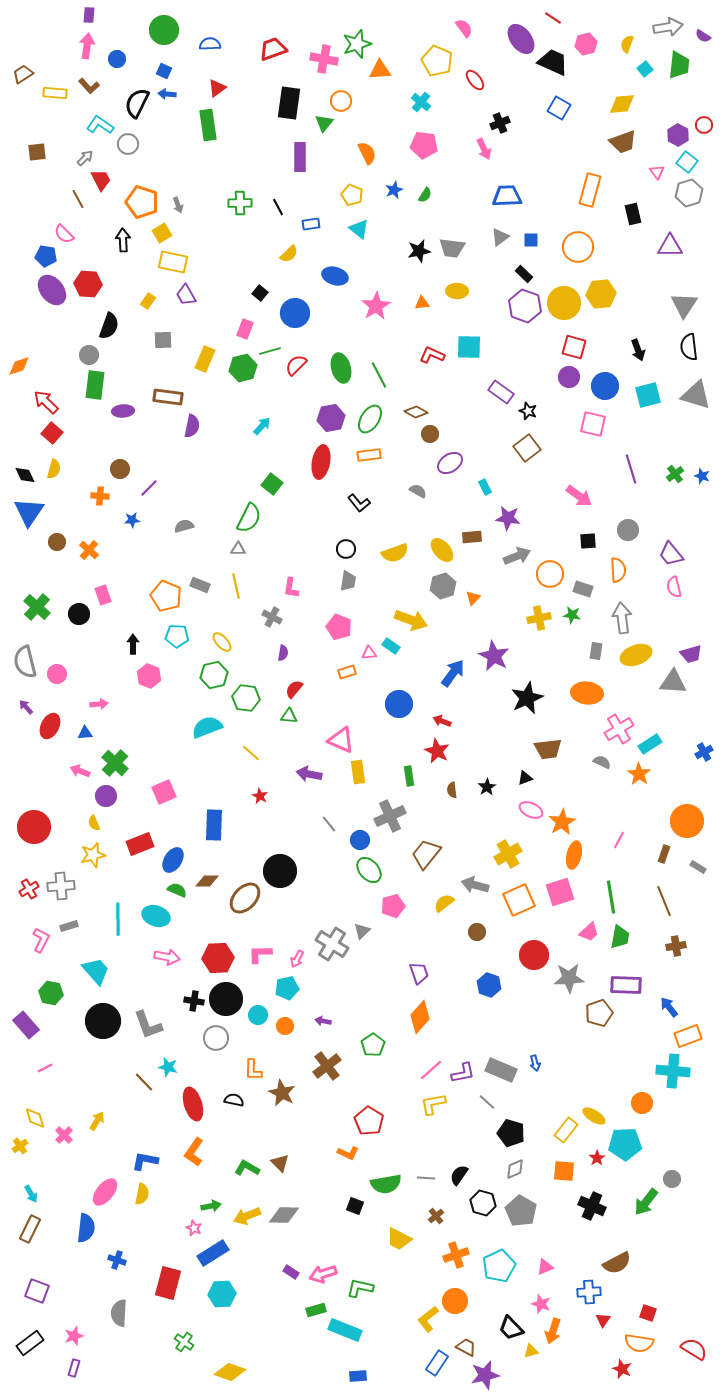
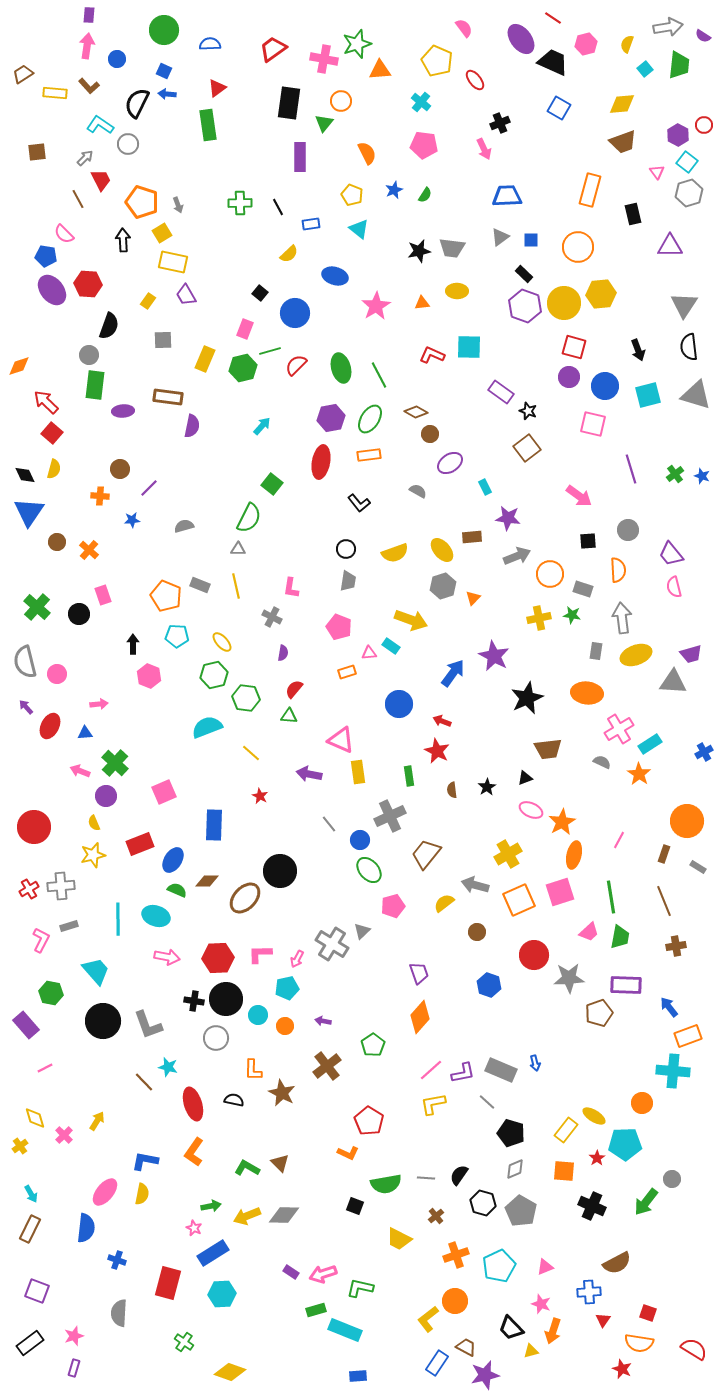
red trapezoid at (273, 49): rotated 16 degrees counterclockwise
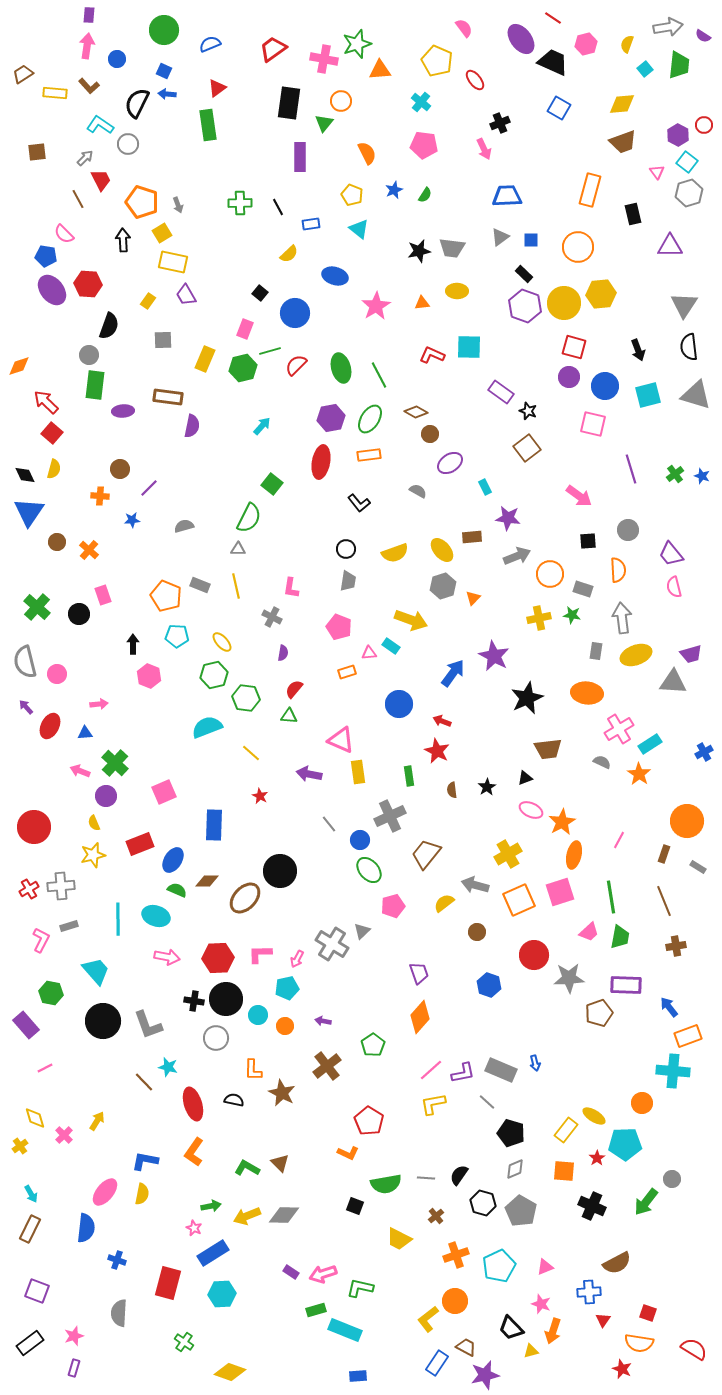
blue semicircle at (210, 44): rotated 20 degrees counterclockwise
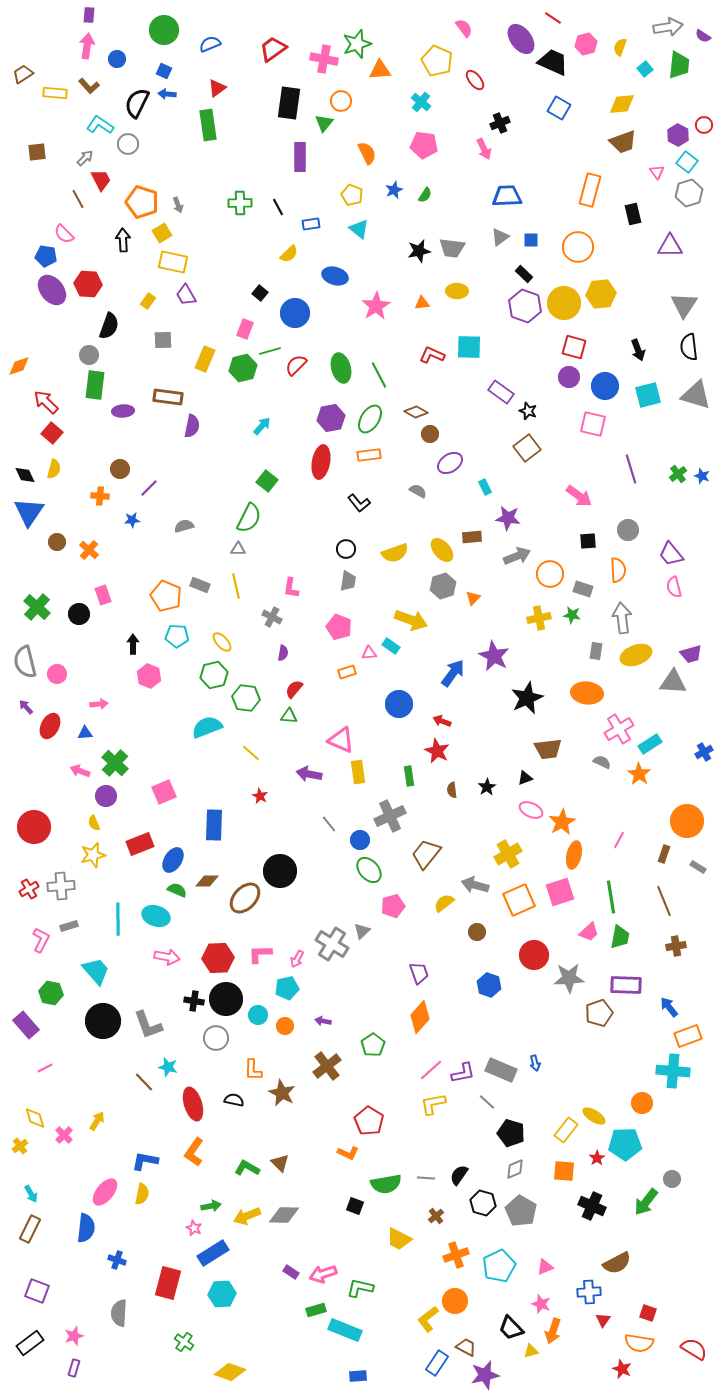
yellow semicircle at (627, 44): moved 7 px left, 3 px down
green cross at (675, 474): moved 3 px right
green square at (272, 484): moved 5 px left, 3 px up
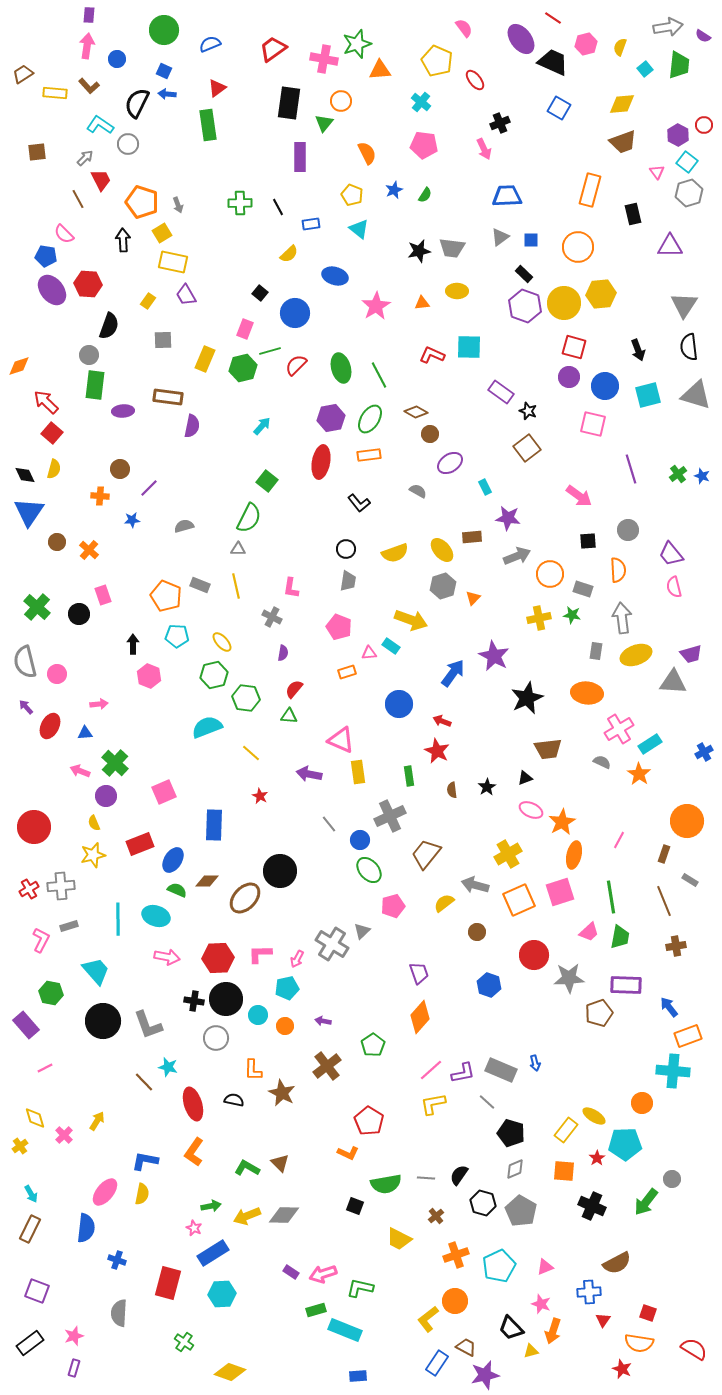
gray rectangle at (698, 867): moved 8 px left, 13 px down
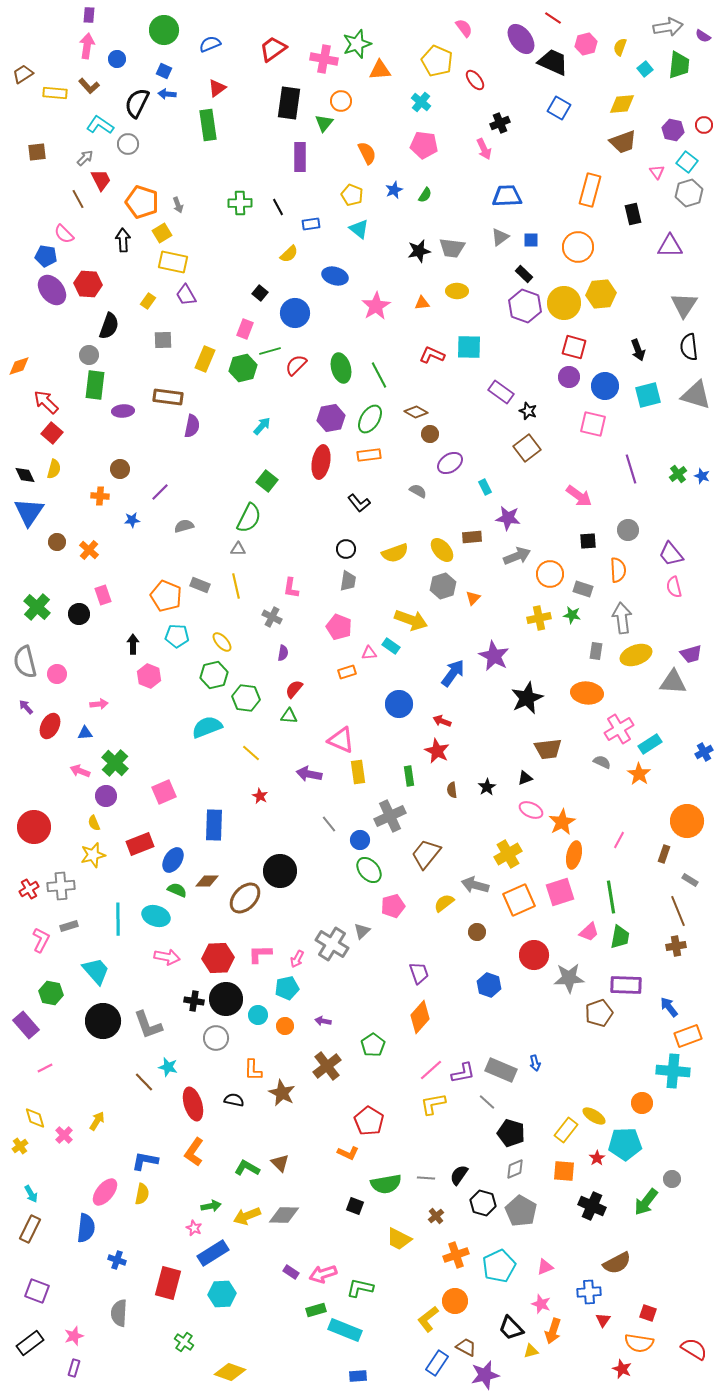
purple hexagon at (678, 135): moved 5 px left, 5 px up; rotated 15 degrees counterclockwise
purple line at (149, 488): moved 11 px right, 4 px down
brown line at (664, 901): moved 14 px right, 10 px down
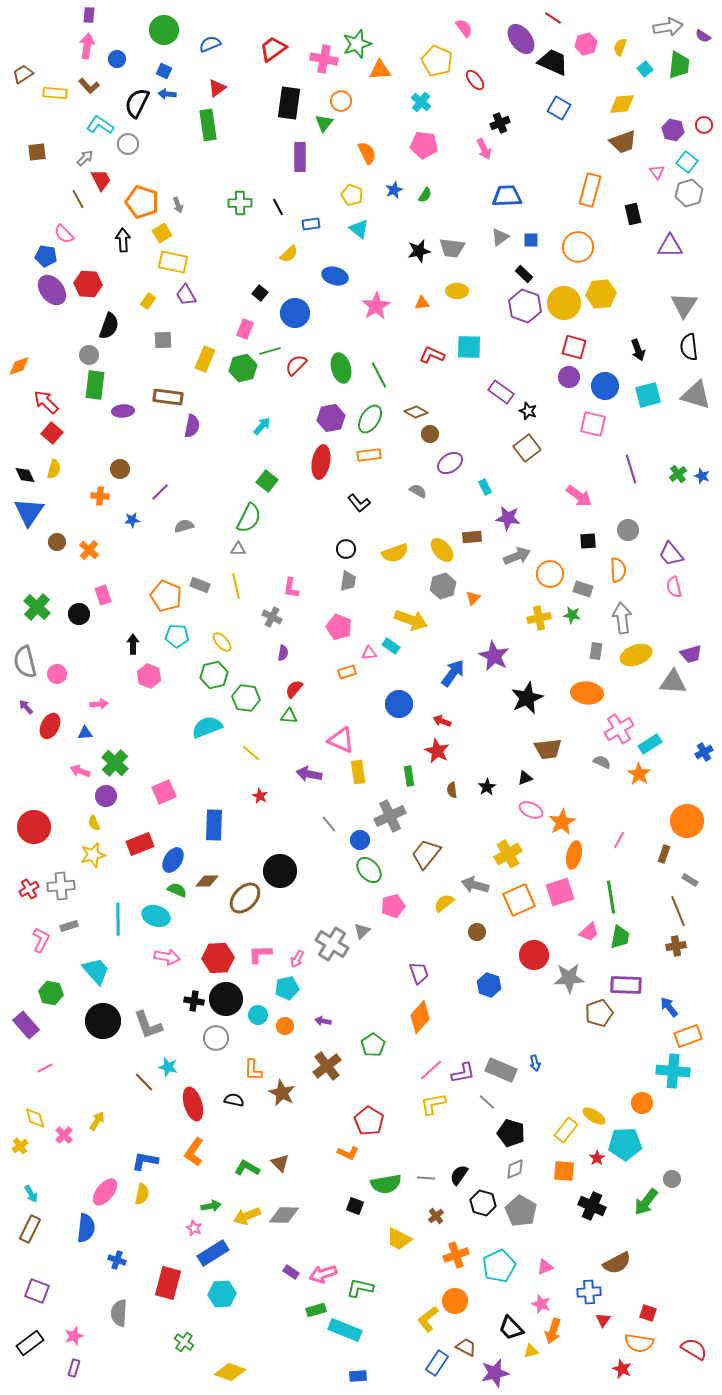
purple star at (485, 1375): moved 10 px right, 2 px up
